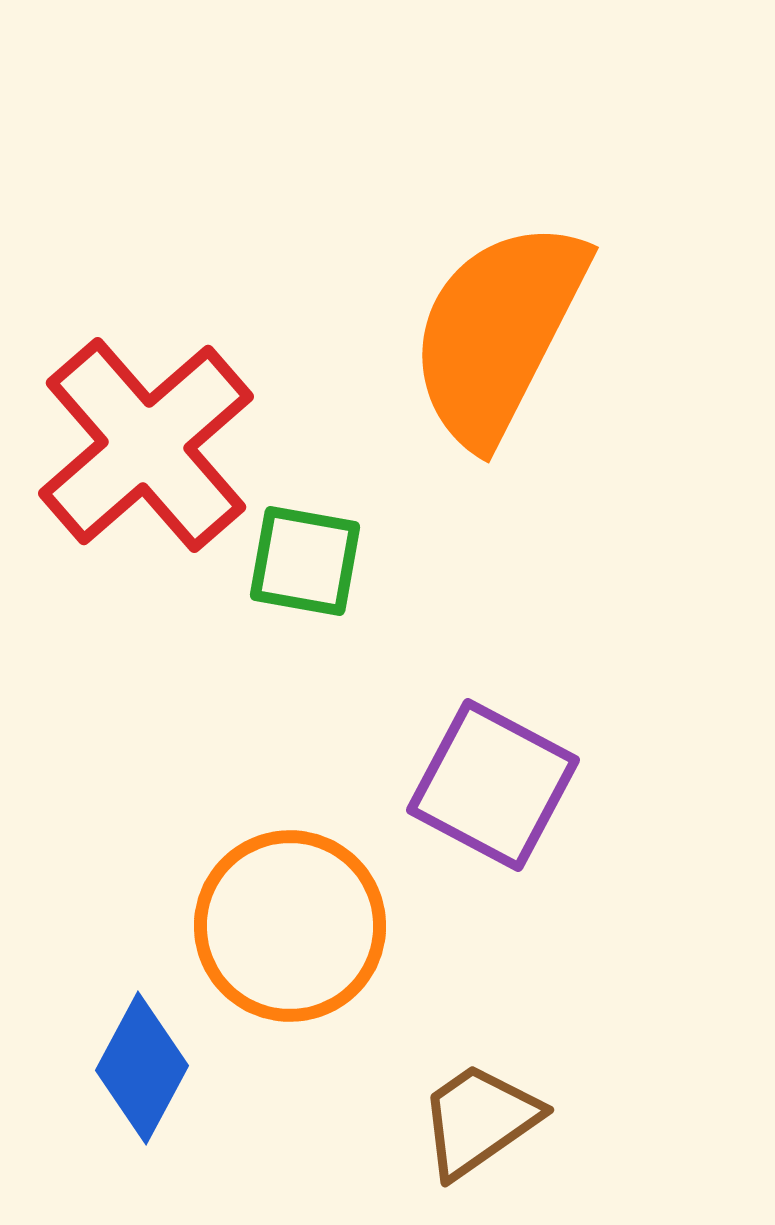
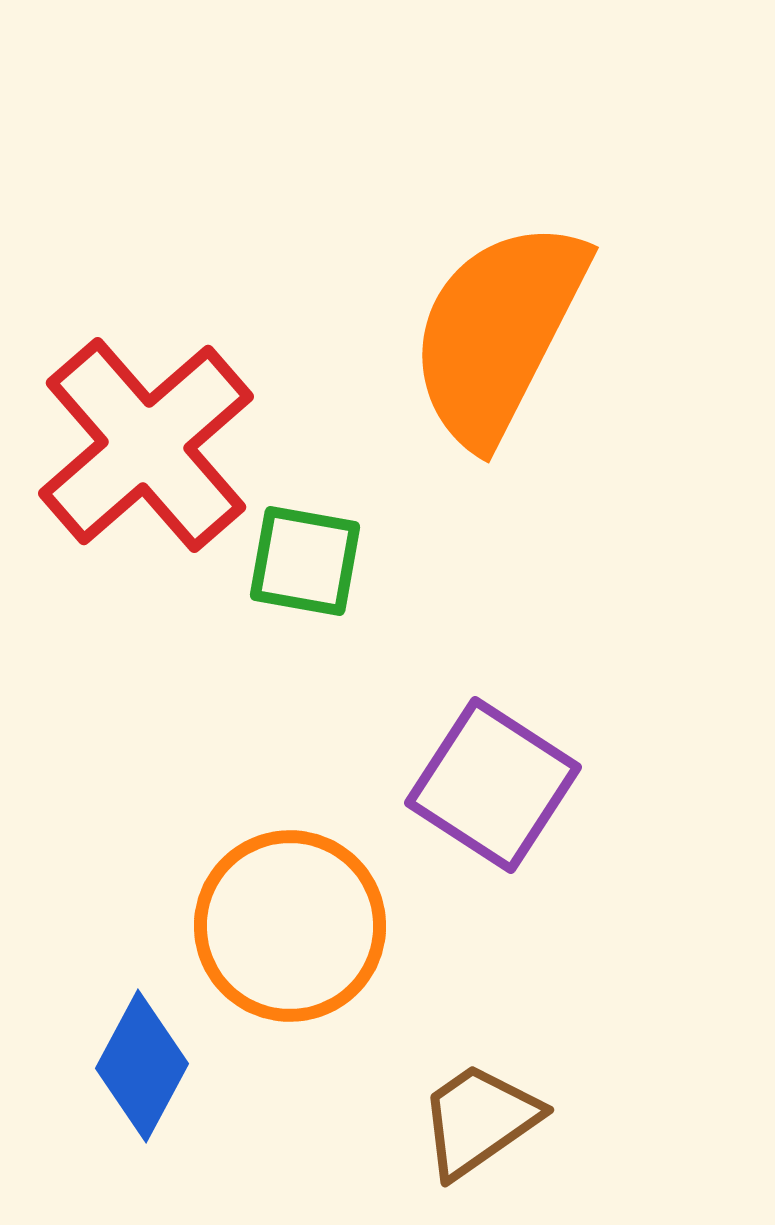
purple square: rotated 5 degrees clockwise
blue diamond: moved 2 px up
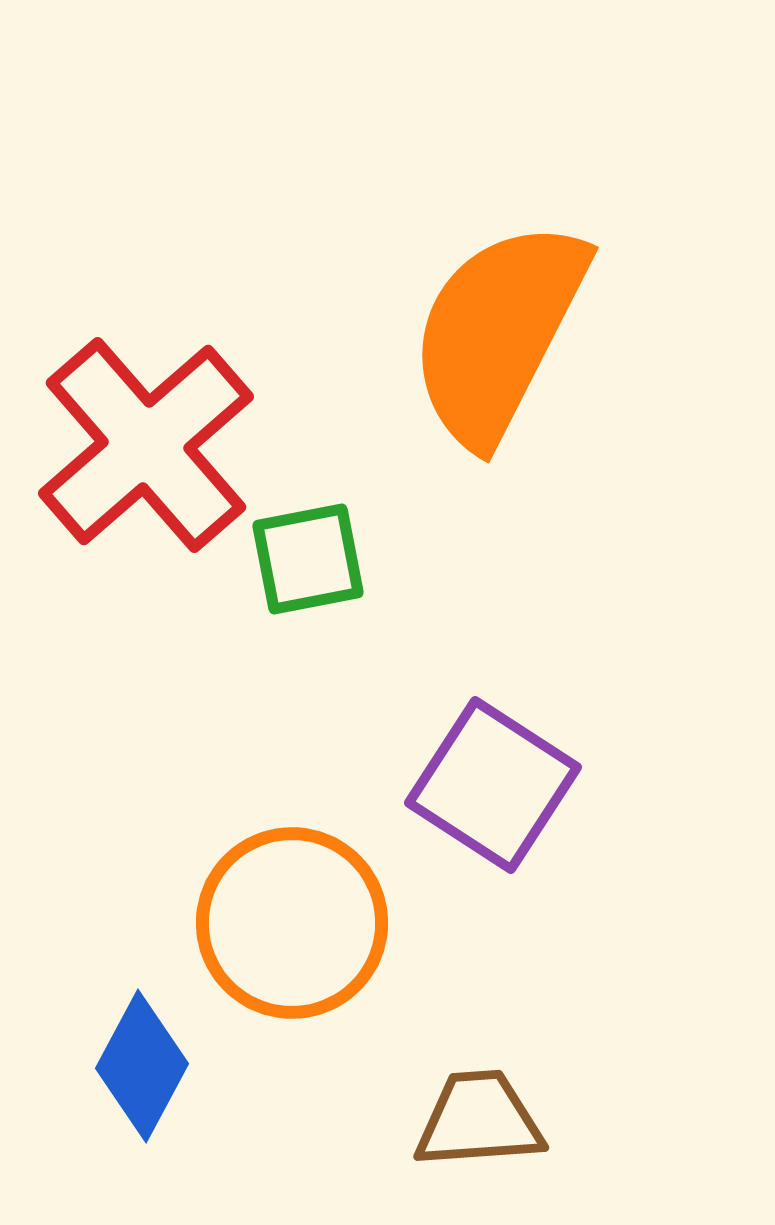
green square: moved 3 px right, 2 px up; rotated 21 degrees counterclockwise
orange circle: moved 2 px right, 3 px up
brown trapezoid: rotated 31 degrees clockwise
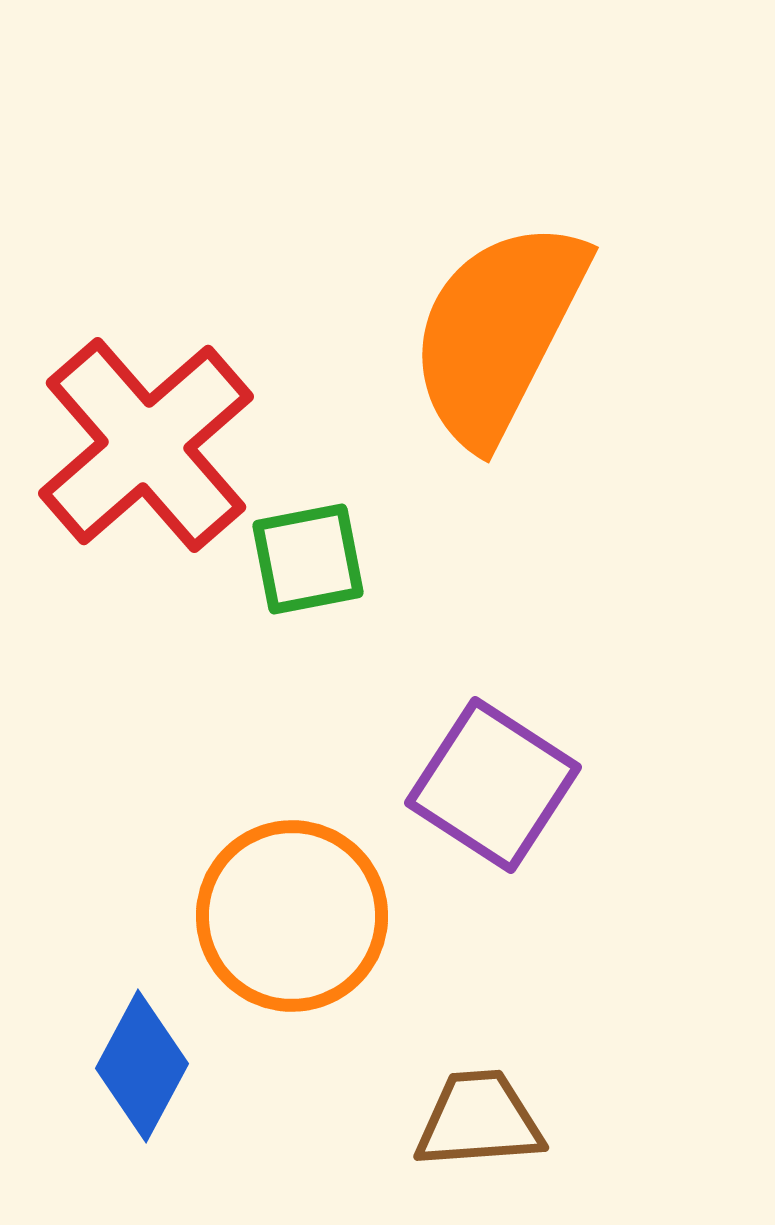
orange circle: moved 7 px up
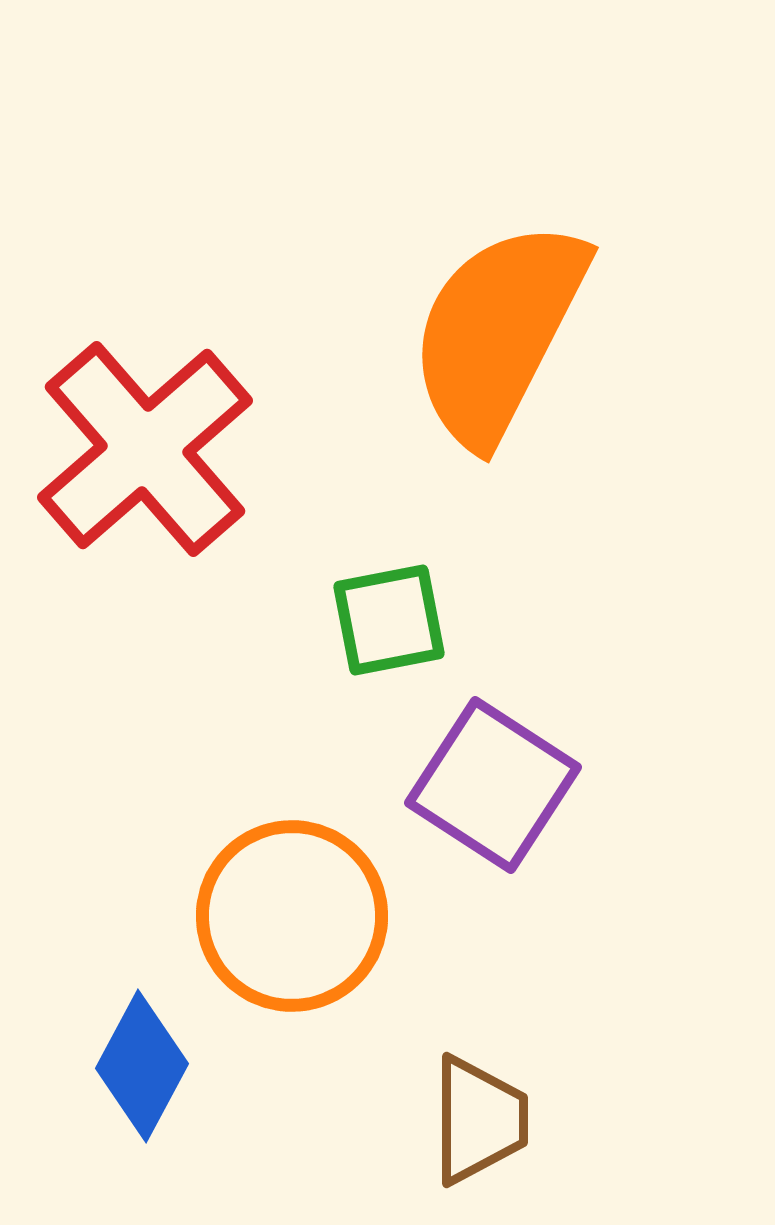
red cross: moved 1 px left, 4 px down
green square: moved 81 px right, 61 px down
brown trapezoid: rotated 94 degrees clockwise
